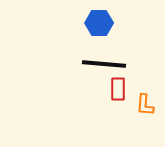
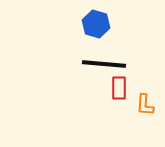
blue hexagon: moved 3 px left, 1 px down; rotated 16 degrees clockwise
red rectangle: moved 1 px right, 1 px up
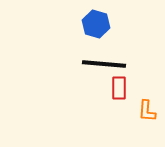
orange L-shape: moved 2 px right, 6 px down
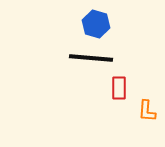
black line: moved 13 px left, 6 px up
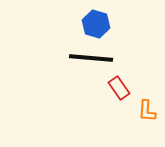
red rectangle: rotated 35 degrees counterclockwise
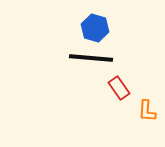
blue hexagon: moved 1 px left, 4 px down
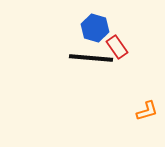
red rectangle: moved 2 px left, 41 px up
orange L-shape: rotated 110 degrees counterclockwise
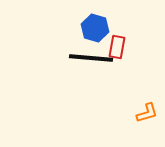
red rectangle: rotated 45 degrees clockwise
orange L-shape: moved 2 px down
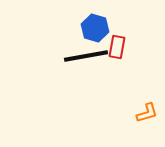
black line: moved 5 px left, 2 px up; rotated 15 degrees counterclockwise
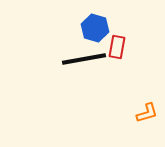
black line: moved 2 px left, 3 px down
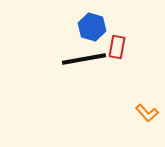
blue hexagon: moved 3 px left, 1 px up
orange L-shape: rotated 65 degrees clockwise
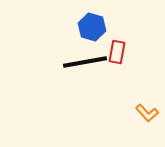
red rectangle: moved 5 px down
black line: moved 1 px right, 3 px down
